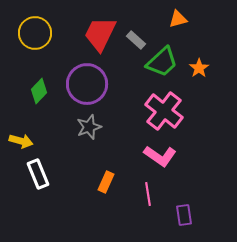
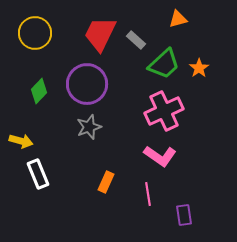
green trapezoid: moved 2 px right, 2 px down
pink cross: rotated 27 degrees clockwise
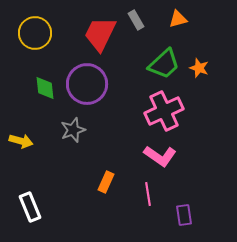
gray rectangle: moved 20 px up; rotated 18 degrees clockwise
orange star: rotated 18 degrees counterclockwise
green diamond: moved 6 px right, 3 px up; rotated 50 degrees counterclockwise
gray star: moved 16 px left, 3 px down
white rectangle: moved 8 px left, 33 px down
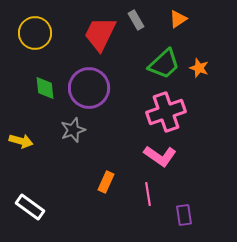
orange triangle: rotated 18 degrees counterclockwise
purple circle: moved 2 px right, 4 px down
pink cross: moved 2 px right, 1 px down; rotated 6 degrees clockwise
white rectangle: rotated 32 degrees counterclockwise
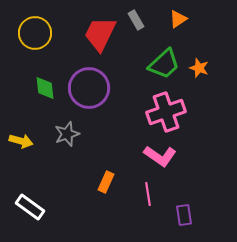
gray star: moved 6 px left, 4 px down
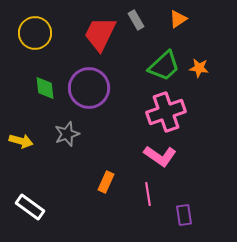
green trapezoid: moved 2 px down
orange star: rotated 12 degrees counterclockwise
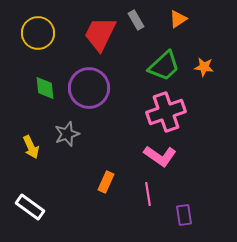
yellow circle: moved 3 px right
orange star: moved 5 px right, 1 px up
yellow arrow: moved 10 px right, 6 px down; rotated 50 degrees clockwise
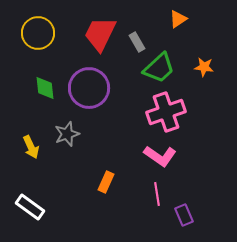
gray rectangle: moved 1 px right, 22 px down
green trapezoid: moved 5 px left, 2 px down
pink line: moved 9 px right
purple rectangle: rotated 15 degrees counterclockwise
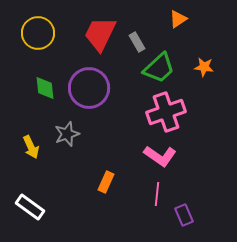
pink line: rotated 15 degrees clockwise
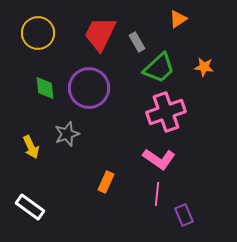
pink L-shape: moved 1 px left, 3 px down
